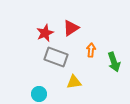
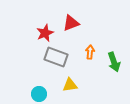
red triangle: moved 5 px up; rotated 12 degrees clockwise
orange arrow: moved 1 px left, 2 px down
yellow triangle: moved 4 px left, 3 px down
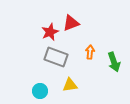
red star: moved 5 px right, 1 px up
cyan circle: moved 1 px right, 3 px up
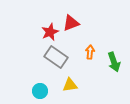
gray rectangle: rotated 15 degrees clockwise
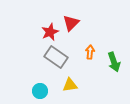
red triangle: rotated 24 degrees counterclockwise
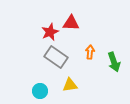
red triangle: rotated 48 degrees clockwise
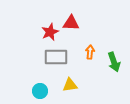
gray rectangle: rotated 35 degrees counterclockwise
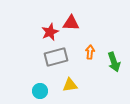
gray rectangle: rotated 15 degrees counterclockwise
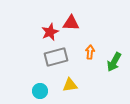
green arrow: rotated 48 degrees clockwise
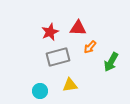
red triangle: moved 7 px right, 5 px down
orange arrow: moved 5 px up; rotated 144 degrees counterclockwise
gray rectangle: moved 2 px right
green arrow: moved 3 px left
